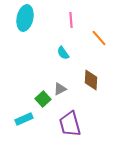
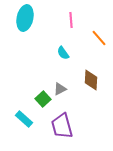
cyan rectangle: rotated 66 degrees clockwise
purple trapezoid: moved 8 px left, 2 px down
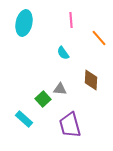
cyan ellipse: moved 1 px left, 5 px down
gray triangle: rotated 32 degrees clockwise
purple trapezoid: moved 8 px right, 1 px up
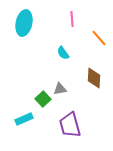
pink line: moved 1 px right, 1 px up
brown diamond: moved 3 px right, 2 px up
gray triangle: rotated 16 degrees counterclockwise
cyan rectangle: rotated 66 degrees counterclockwise
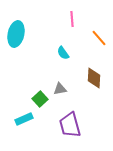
cyan ellipse: moved 8 px left, 11 px down
green square: moved 3 px left
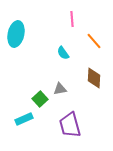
orange line: moved 5 px left, 3 px down
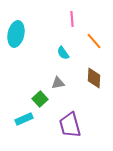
gray triangle: moved 2 px left, 6 px up
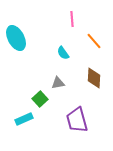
cyan ellipse: moved 4 px down; rotated 40 degrees counterclockwise
purple trapezoid: moved 7 px right, 5 px up
